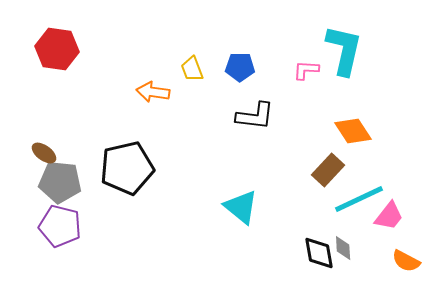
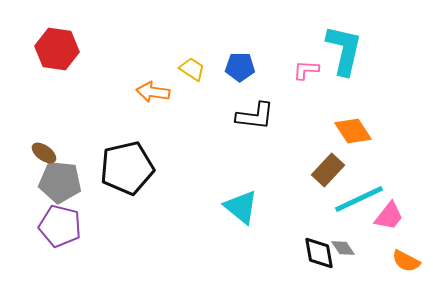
yellow trapezoid: rotated 144 degrees clockwise
gray diamond: rotated 30 degrees counterclockwise
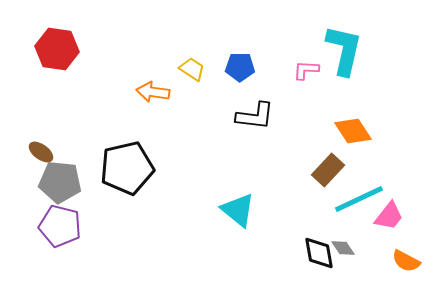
brown ellipse: moved 3 px left, 1 px up
cyan triangle: moved 3 px left, 3 px down
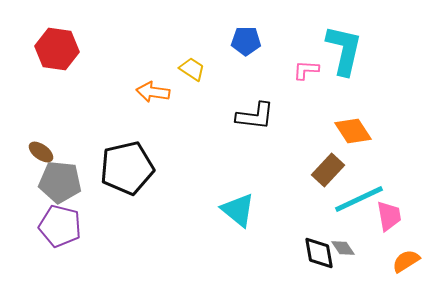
blue pentagon: moved 6 px right, 26 px up
pink trapezoid: rotated 48 degrees counterclockwise
orange semicircle: rotated 120 degrees clockwise
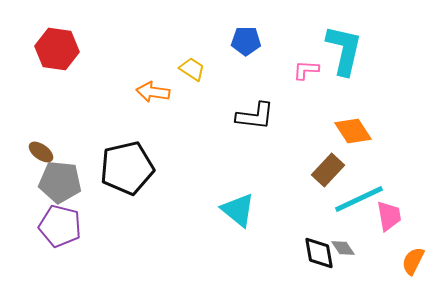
orange semicircle: moved 7 px right; rotated 32 degrees counterclockwise
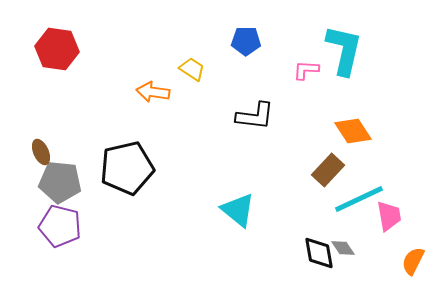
brown ellipse: rotated 30 degrees clockwise
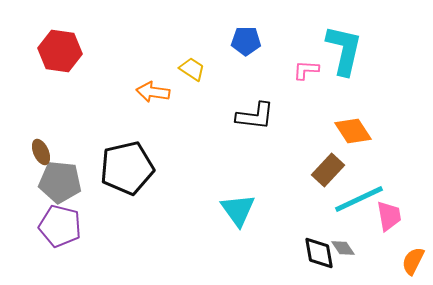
red hexagon: moved 3 px right, 2 px down
cyan triangle: rotated 15 degrees clockwise
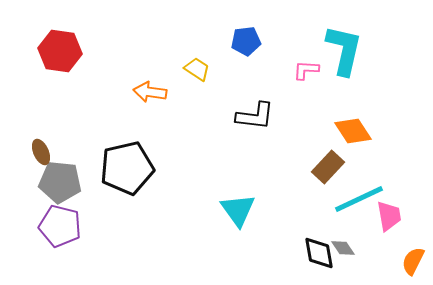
blue pentagon: rotated 8 degrees counterclockwise
yellow trapezoid: moved 5 px right
orange arrow: moved 3 px left
brown rectangle: moved 3 px up
